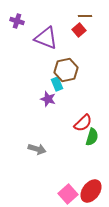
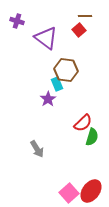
purple triangle: rotated 15 degrees clockwise
brown hexagon: rotated 20 degrees clockwise
purple star: rotated 21 degrees clockwise
gray arrow: rotated 42 degrees clockwise
pink square: moved 1 px right, 1 px up
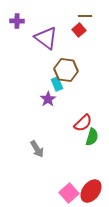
purple cross: rotated 16 degrees counterclockwise
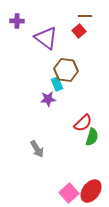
red square: moved 1 px down
purple star: rotated 28 degrees clockwise
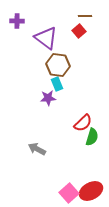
brown hexagon: moved 8 px left, 5 px up
purple star: moved 1 px up
gray arrow: rotated 150 degrees clockwise
red ellipse: rotated 25 degrees clockwise
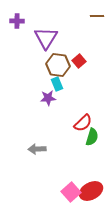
brown line: moved 12 px right
red square: moved 30 px down
purple triangle: rotated 25 degrees clockwise
gray arrow: rotated 30 degrees counterclockwise
pink square: moved 2 px right, 1 px up
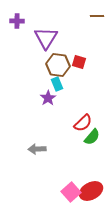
red square: moved 1 px down; rotated 32 degrees counterclockwise
purple star: rotated 28 degrees counterclockwise
green semicircle: rotated 24 degrees clockwise
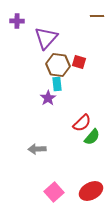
purple triangle: rotated 10 degrees clockwise
cyan rectangle: rotated 16 degrees clockwise
red semicircle: moved 1 px left
pink square: moved 17 px left
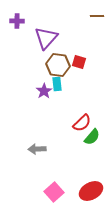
purple star: moved 4 px left, 7 px up
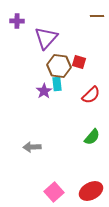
brown hexagon: moved 1 px right, 1 px down
red semicircle: moved 9 px right, 28 px up
gray arrow: moved 5 px left, 2 px up
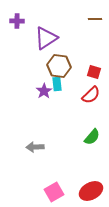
brown line: moved 2 px left, 3 px down
purple triangle: rotated 15 degrees clockwise
red square: moved 15 px right, 10 px down
gray arrow: moved 3 px right
pink square: rotated 12 degrees clockwise
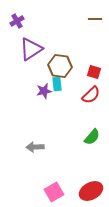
purple cross: rotated 32 degrees counterclockwise
purple triangle: moved 15 px left, 11 px down
brown hexagon: moved 1 px right
purple star: rotated 21 degrees clockwise
